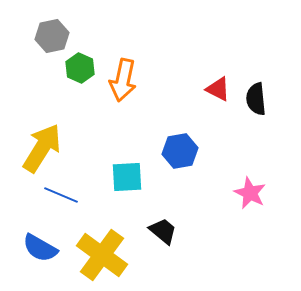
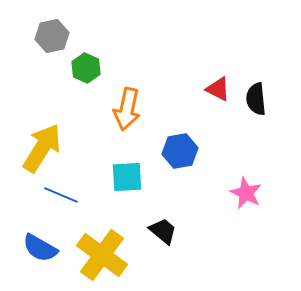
green hexagon: moved 6 px right
orange arrow: moved 4 px right, 29 px down
pink star: moved 4 px left
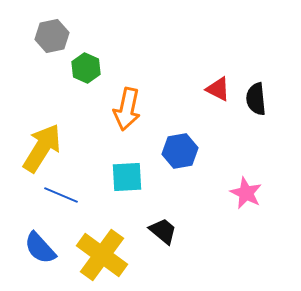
blue semicircle: rotated 18 degrees clockwise
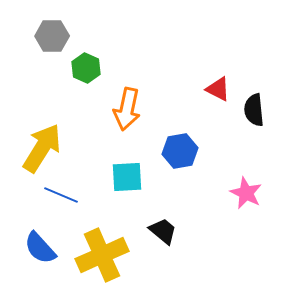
gray hexagon: rotated 12 degrees clockwise
black semicircle: moved 2 px left, 11 px down
yellow cross: rotated 30 degrees clockwise
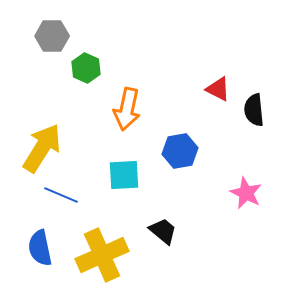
cyan square: moved 3 px left, 2 px up
blue semicircle: rotated 30 degrees clockwise
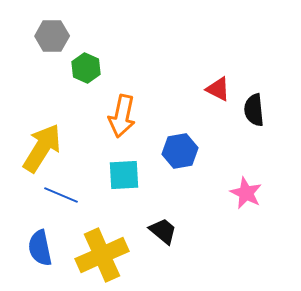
orange arrow: moved 5 px left, 7 px down
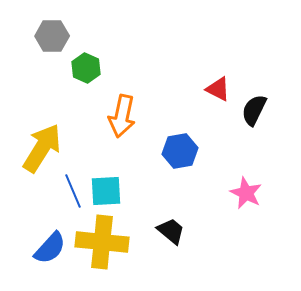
black semicircle: rotated 32 degrees clockwise
cyan square: moved 18 px left, 16 px down
blue line: moved 12 px right, 4 px up; rotated 44 degrees clockwise
black trapezoid: moved 8 px right
blue semicircle: moved 10 px right; rotated 126 degrees counterclockwise
yellow cross: moved 13 px up; rotated 30 degrees clockwise
